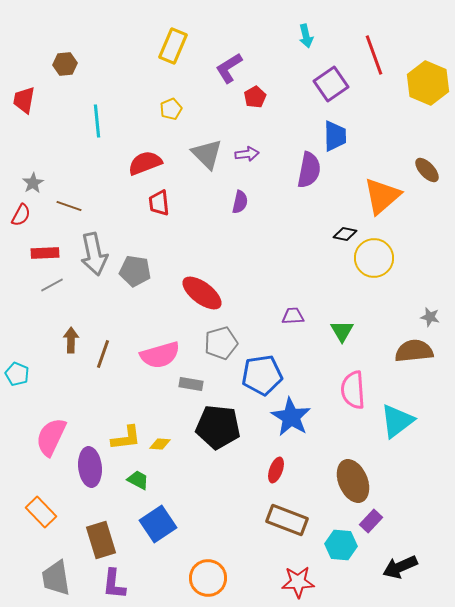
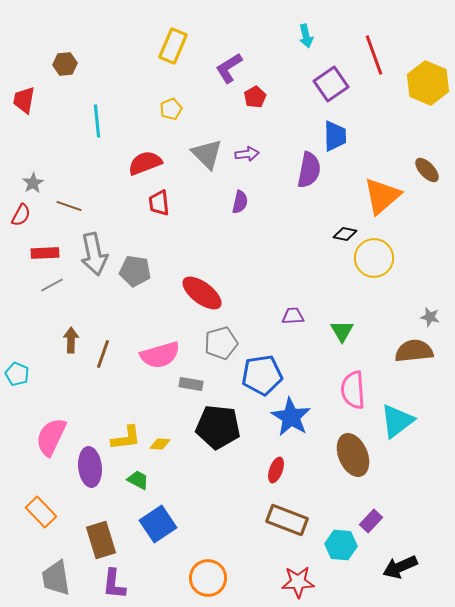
brown ellipse at (353, 481): moved 26 px up
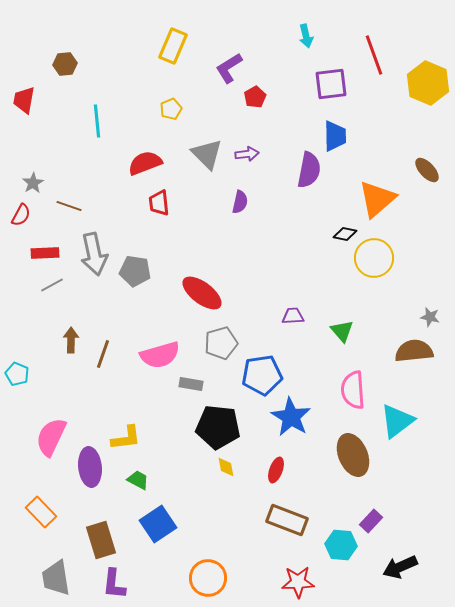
purple square at (331, 84): rotated 28 degrees clockwise
orange triangle at (382, 196): moved 5 px left, 3 px down
green triangle at (342, 331): rotated 10 degrees counterclockwise
yellow diamond at (160, 444): moved 66 px right, 23 px down; rotated 75 degrees clockwise
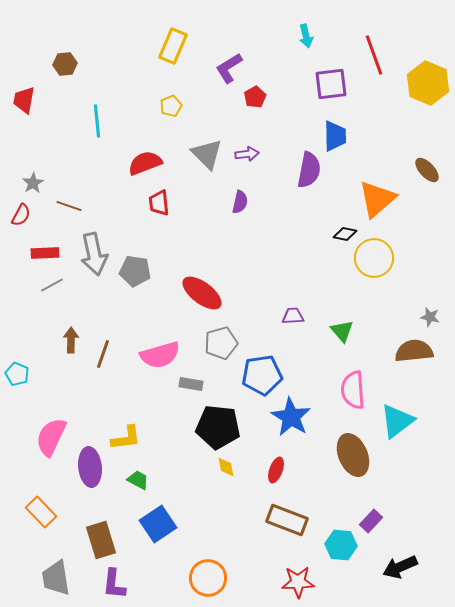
yellow pentagon at (171, 109): moved 3 px up
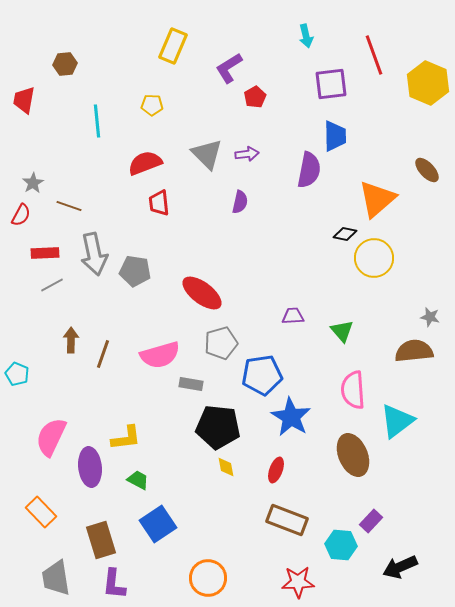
yellow pentagon at (171, 106): moved 19 px left, 1 px up; rotated 25 degrees clockwise
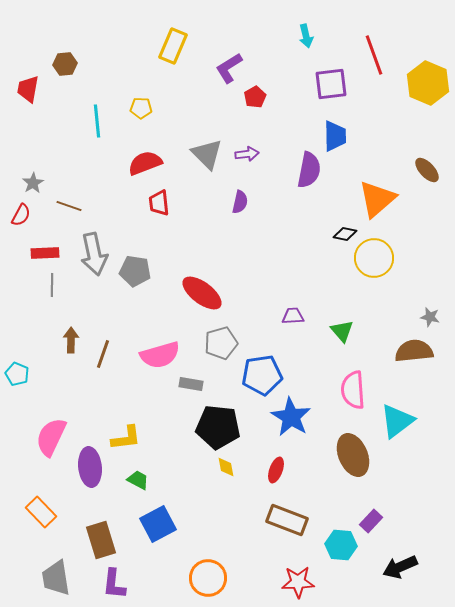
red trapezoid at (24, 100): moved 4 px right, 11 px up
yellow pentagon at (152, 105): moved 11 px left, 3 px down
gray line at (52, 285): rotated 60 degrees counterclockwise
blue square at (158, 524): rotated 6 degrees clockwise
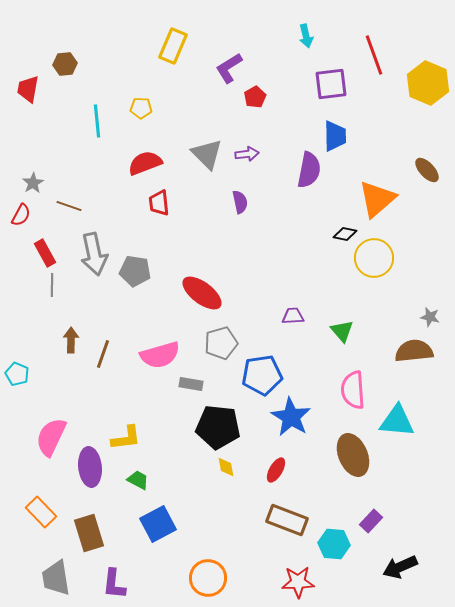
purple semicircle at (240, 202): rotated 25 degrees counterclockwise
red rectangle at (45, 253): rotated 64 degrees clockwise
cyan triangle at (397, 421): rotated 42 degrees clockwise
red ellipse at (276, 470): rotated 10 degrees clockwise
brown rectangle at (101, 540): moved 12 px left, 7 px up
cyan hexagon at (341, 545): moved 7 px left, 1 px up
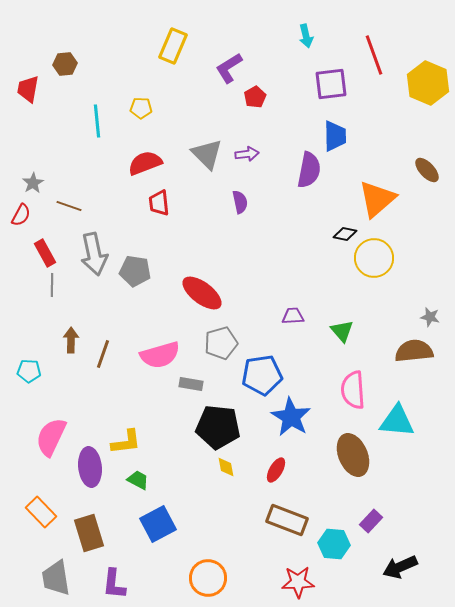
cyan pentagon at (17, 374): moved 12 px right, 3 px up; rotated 20 degrees counterclockwise
yellow L-shape at (126, 438): moved 4 px down
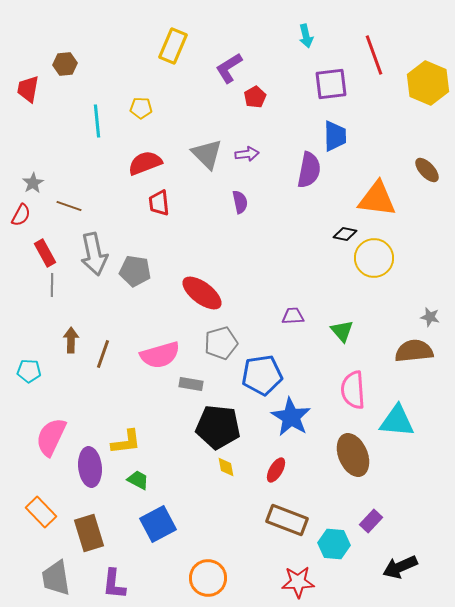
orange triangle at (377, 199): rotated 48 degrees clockwise
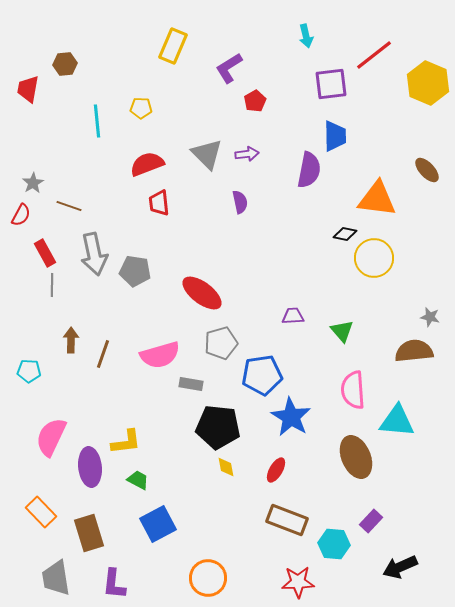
red line at (374, 55): rotated 72 degrees clockwise
red pentagon at (255, 97): moved 4 px down
red semicircle at (145, 163): moved 2 px right, 1 px down
brown ellipse at (353, 455): moved 3 px right, 2 px down
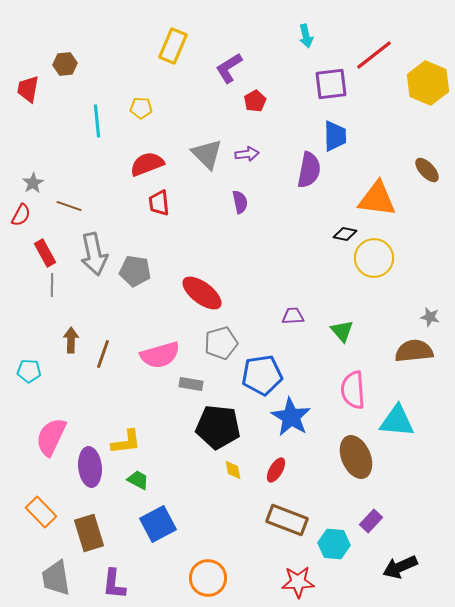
yellow diamond at (226, 467): moved 7 px right, 3 px down
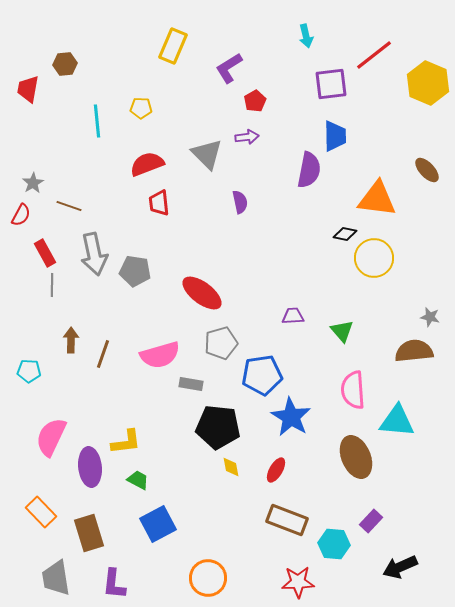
purple arrow at (247, 154): moved 17 px up
yellow diamond at (233, 470): moved 2 px left, 3 px up
